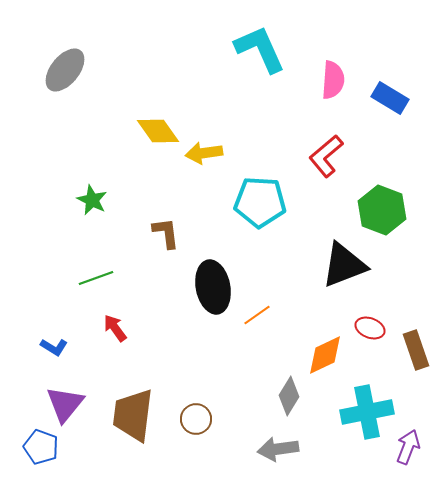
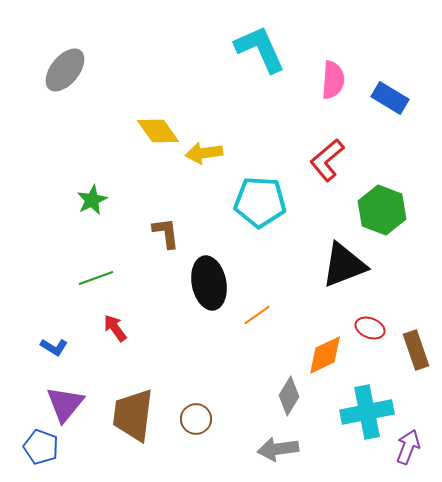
red L-shape: moved 1 px right, 4 px down
green star: rotated 20 degrees clockwise
black ellipse: moved 4 px left, 4 px up
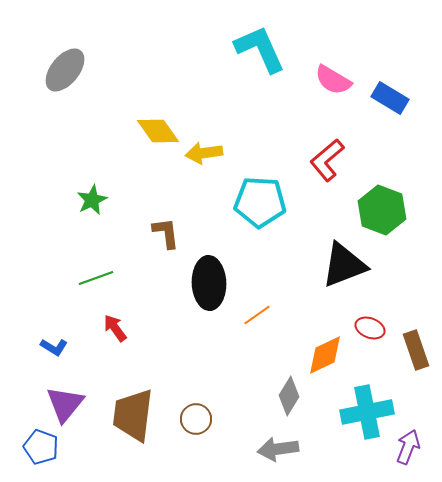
pink semicircle: rotated 117 degrees clockwise
black ellipse: rotated 9 degrees clockwise
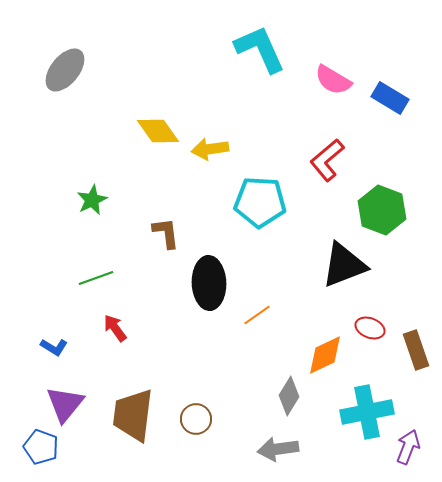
yellow arrow: moved 6 px right, 4 px up
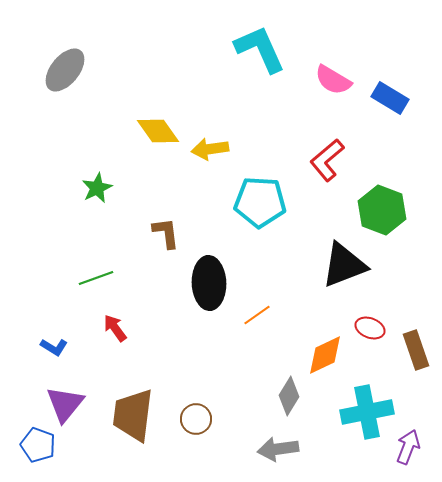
green star: moved 5 px right, 12 px up
blue pentagon: moved 3 px left, 2 px up
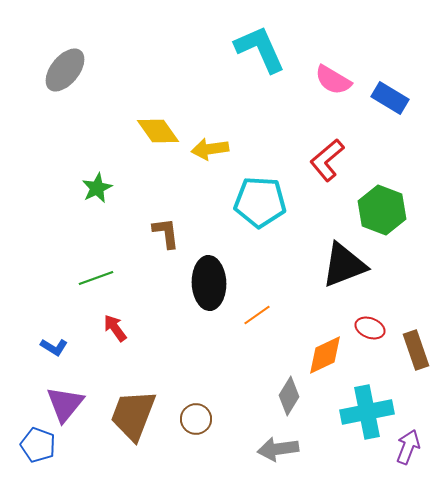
brown trapezoid: rotated 14 degrees clockwise
